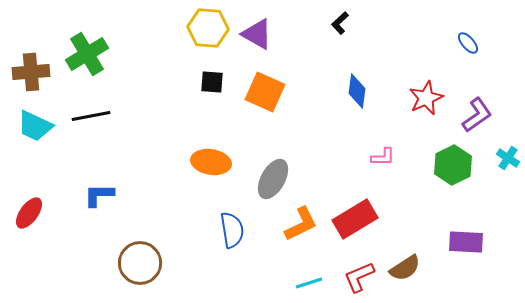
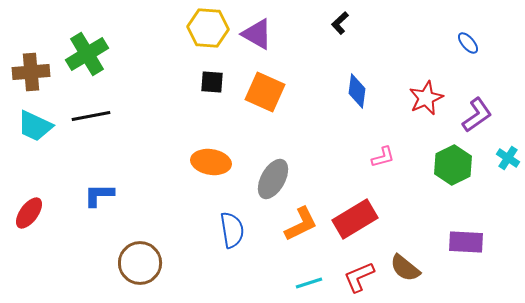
pink L-shape: rotated 15 degrees counterclockwise
brown semicircle: rotated 72 degrees clockwise
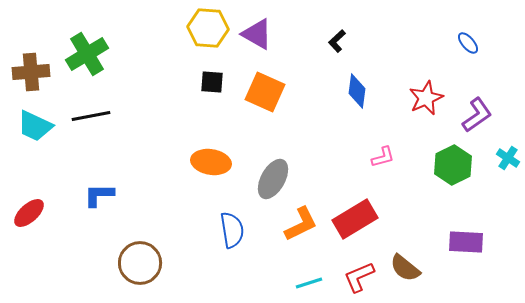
black L-shape: moved 3 px left, 18 px down
red ellipse: rotated 12 degrees clockwise
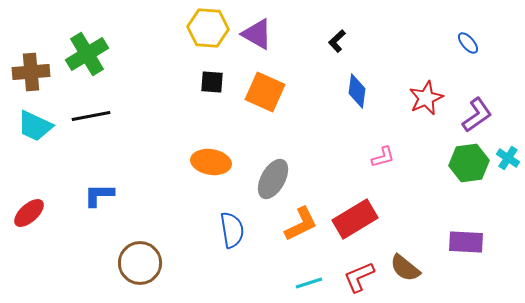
green hexagon: moved 16 px right, 2 px up; rotated 18 degrees clockwise
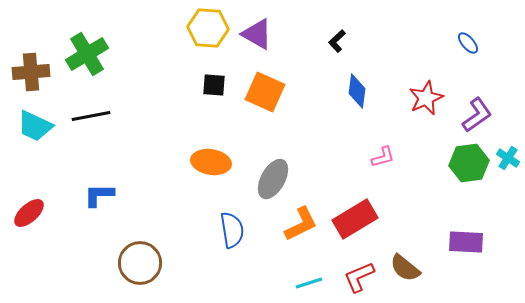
black square: moved 2 px right, 3 px down
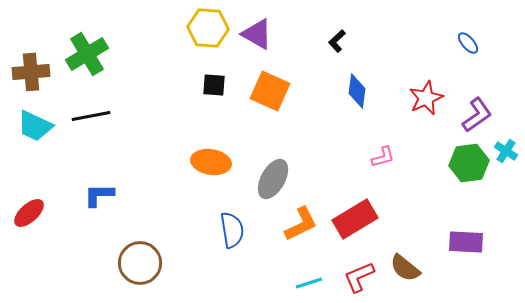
orange square: moved 5 px right, 1 px up
cyan cross: moved 2 px left, 7 px up
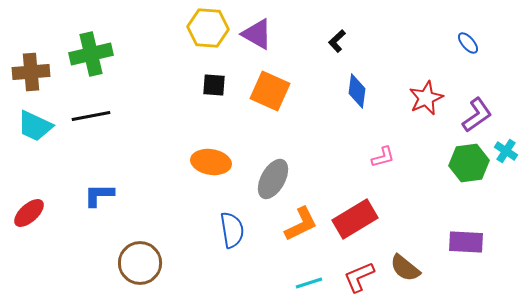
green cross: moved 4 px right; rotated 18 degrees clockwise
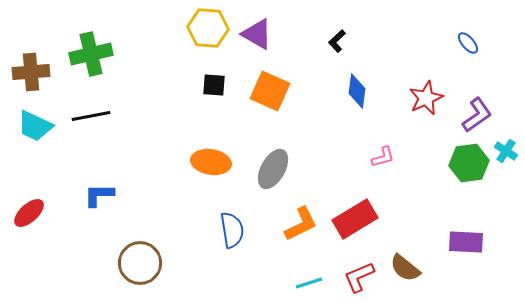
gray ellipse: moved 10 px up
